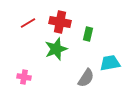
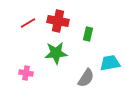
red cross: moved 2 px left, 1 px up
green star: moved 4 px down; rotated 15 degrees clockwise
pink cross: moved 2 px right, 4 px up
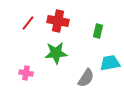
red line: rotated 21 degrees counterclockwise
green rectangle: moved 10 px right, 3 px up
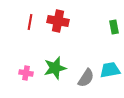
red line: moved 2 px right, 1 px up; rotated 28 degrees counterclockwise
green rectangle: moved 16 px right, 4 px up; rotated 24 degrees counterclockwise
green star: moved 1 px left, 15 px down; rotated 10 degrees counterclockwise
cyan trapezoid: moved 7 px down
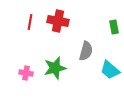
cyan trapezoid: rotated 130 degrees counterclockwise
gray semicircle: moved 27 px up; rotated 18 degrees counterclockwise
